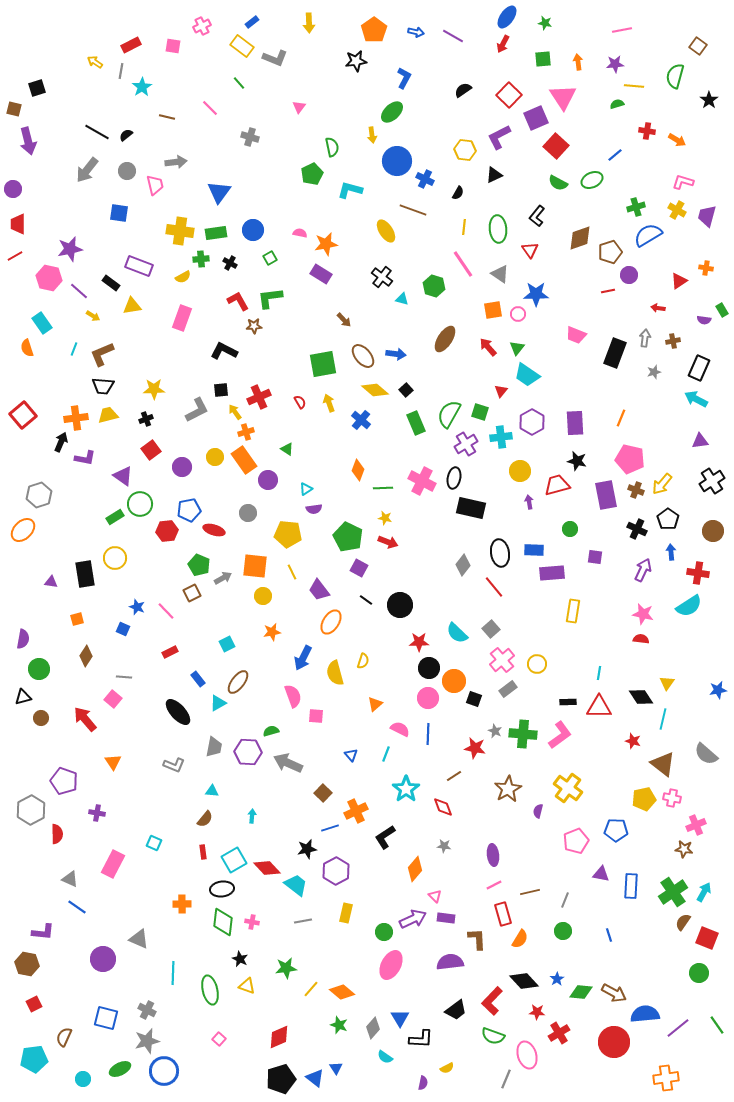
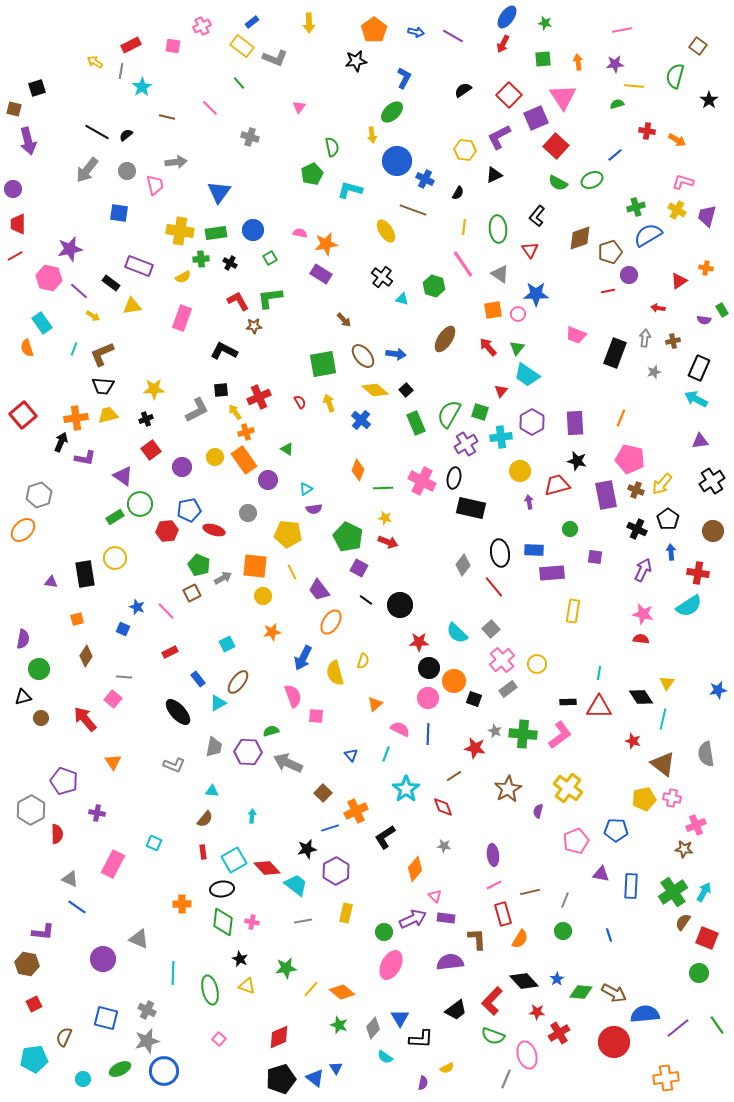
gray semicircle at (706, 754): rotated 40 degrees clockwise
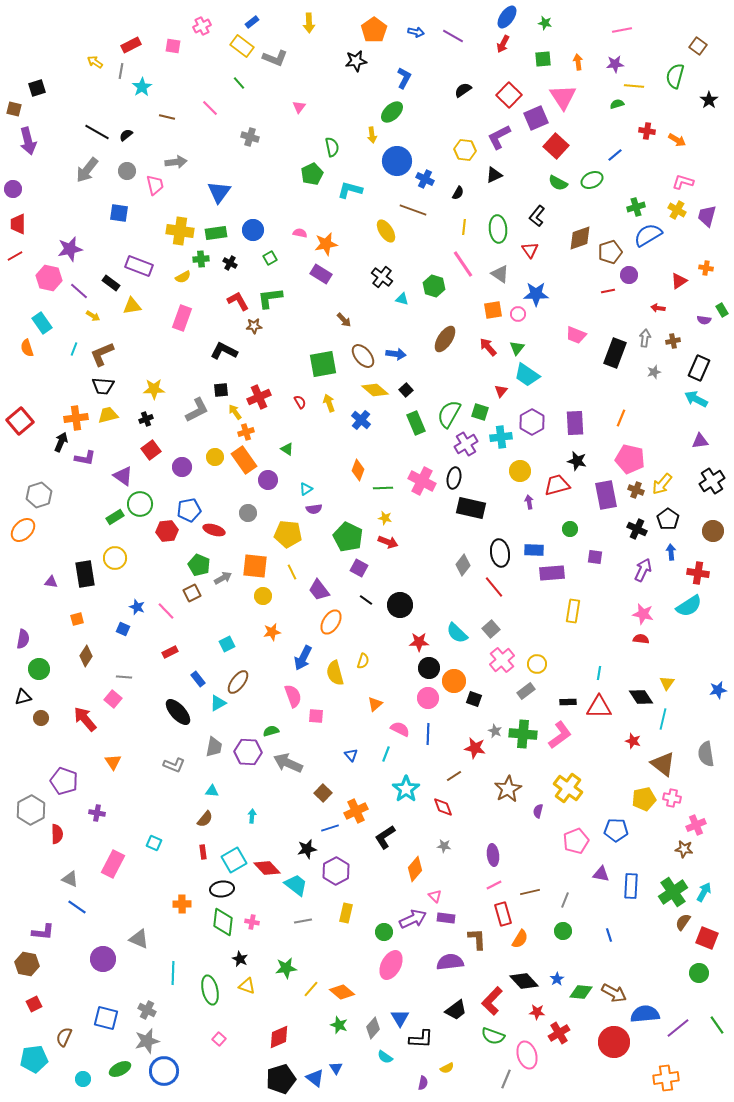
red square at (23, 415): moved 3 px left, 6 px down
gray rectangle at (508, 689): moved 18 px right, 2 px down
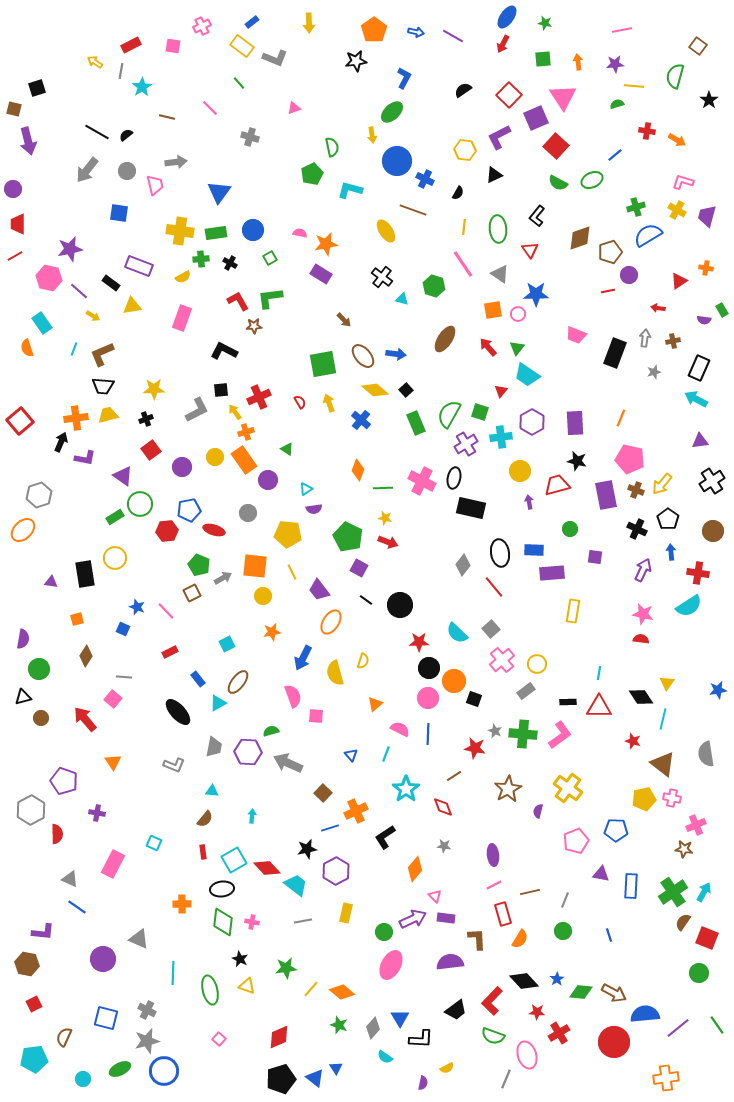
pink triangle at (299, 107): moved 5 px left, 1 px down; rotated 32 degrees clockwise
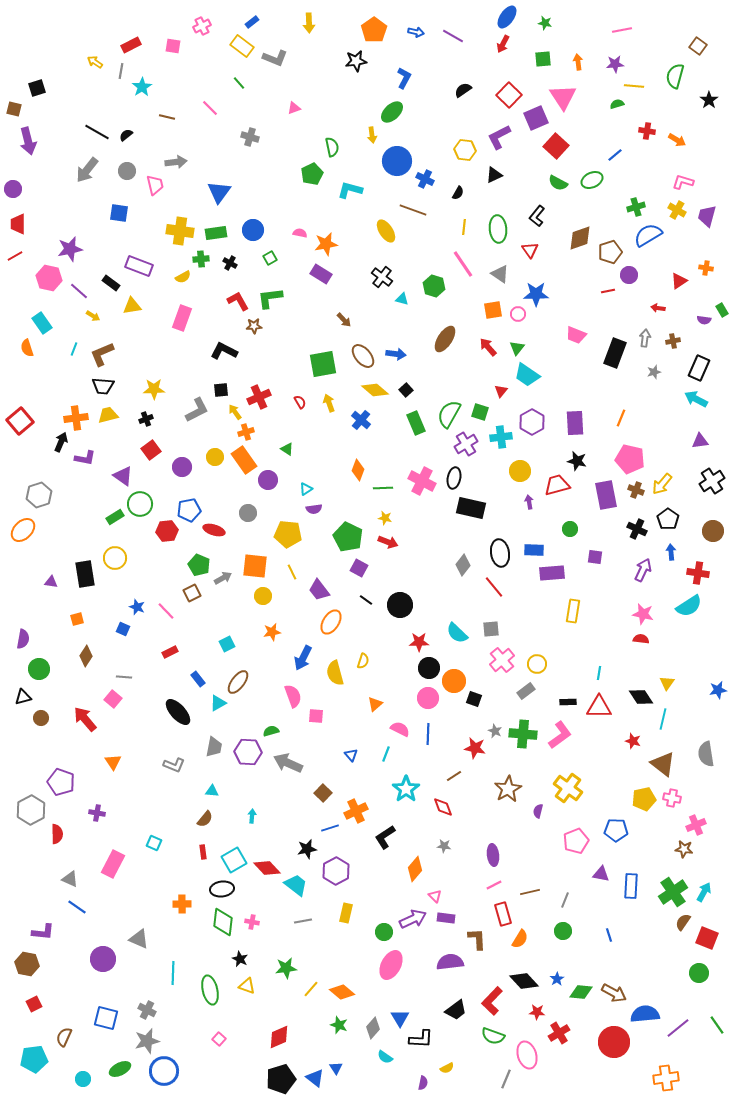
gray square at (491, 629): rotated 36 degrees clockwise
purple pentagon at (64, 781): moved 3 px left, 1 px down
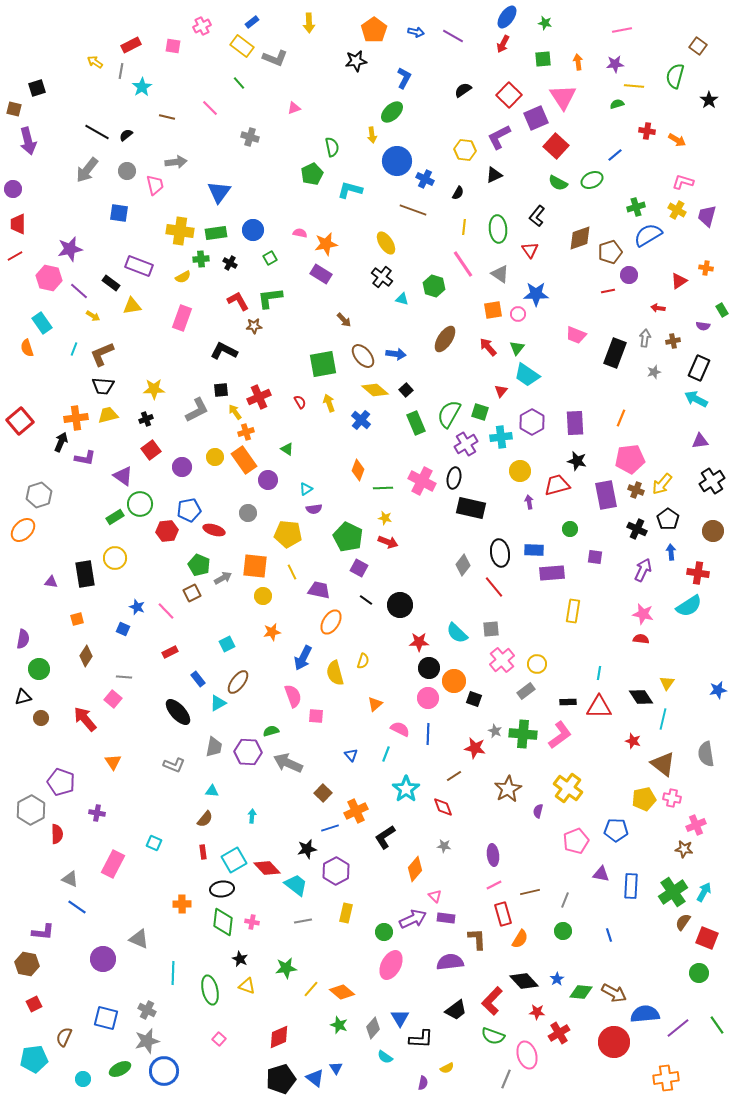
yellow ellipse at (386, 231): moved 12 px down
purple semicircle at (704, 320): moved 1 px left, 6 px down
pink pentagon at (630, 459): rotated 20 degrees counterclockwise
purple trapezoid at (319, 590): rotated 140 degrees clockwise
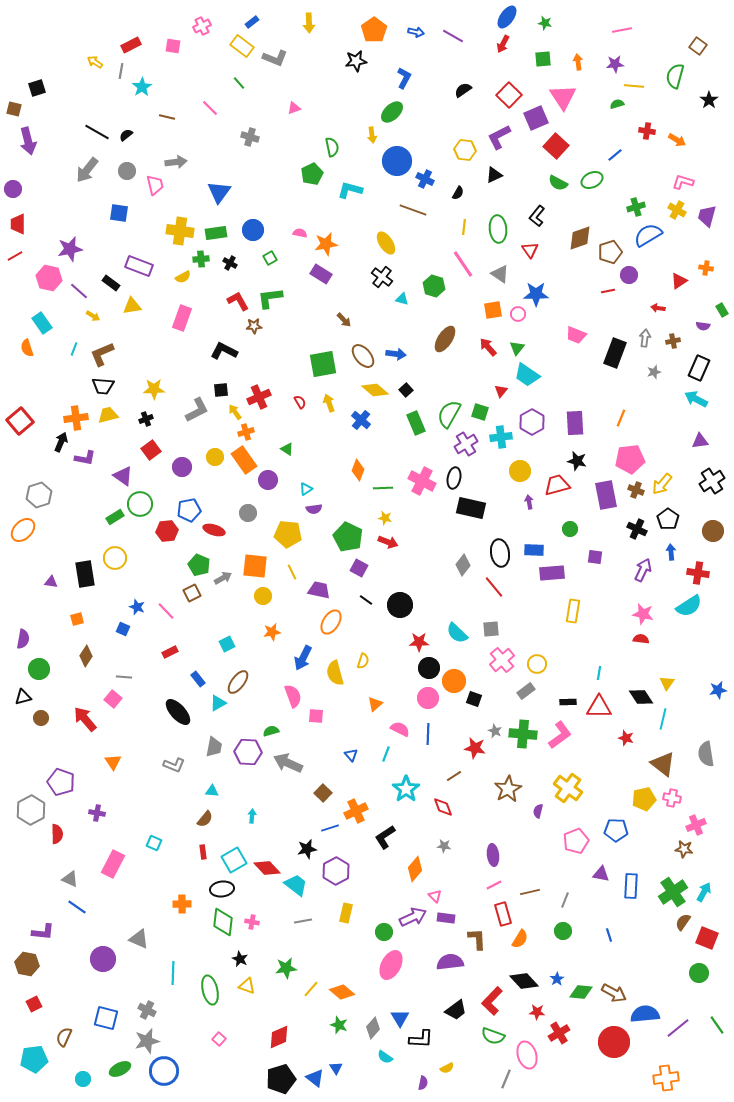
red star at (633, 741): moved 7 px left, 3 px up
purple arrow at (413, 919): moved 2 px up
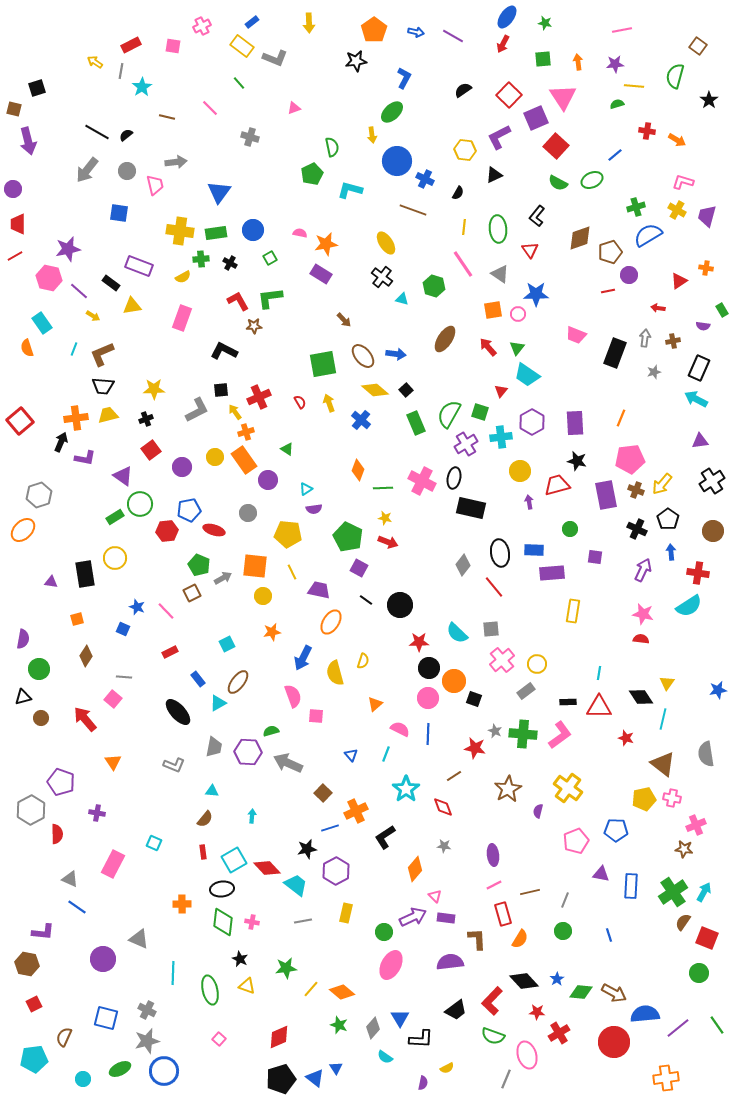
purple star at (70, 249): moved 2 px left
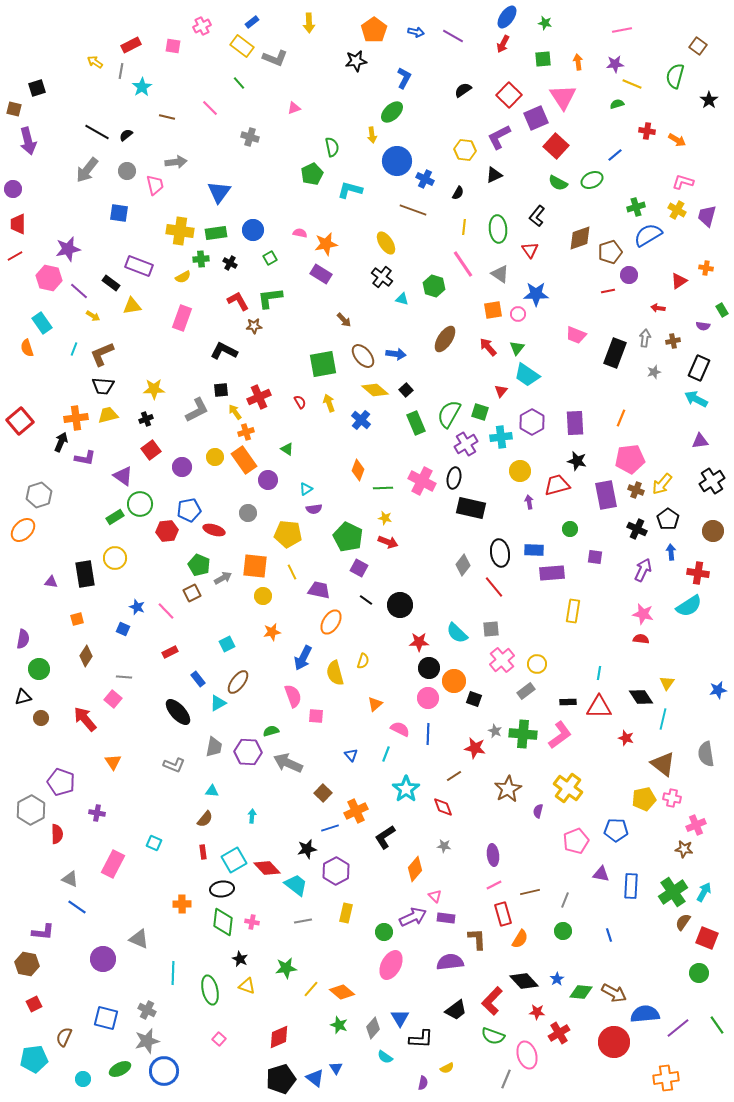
yellow line at (634, 86): moved 2 px left, 2 px up; rotated 18 degrees clockwise
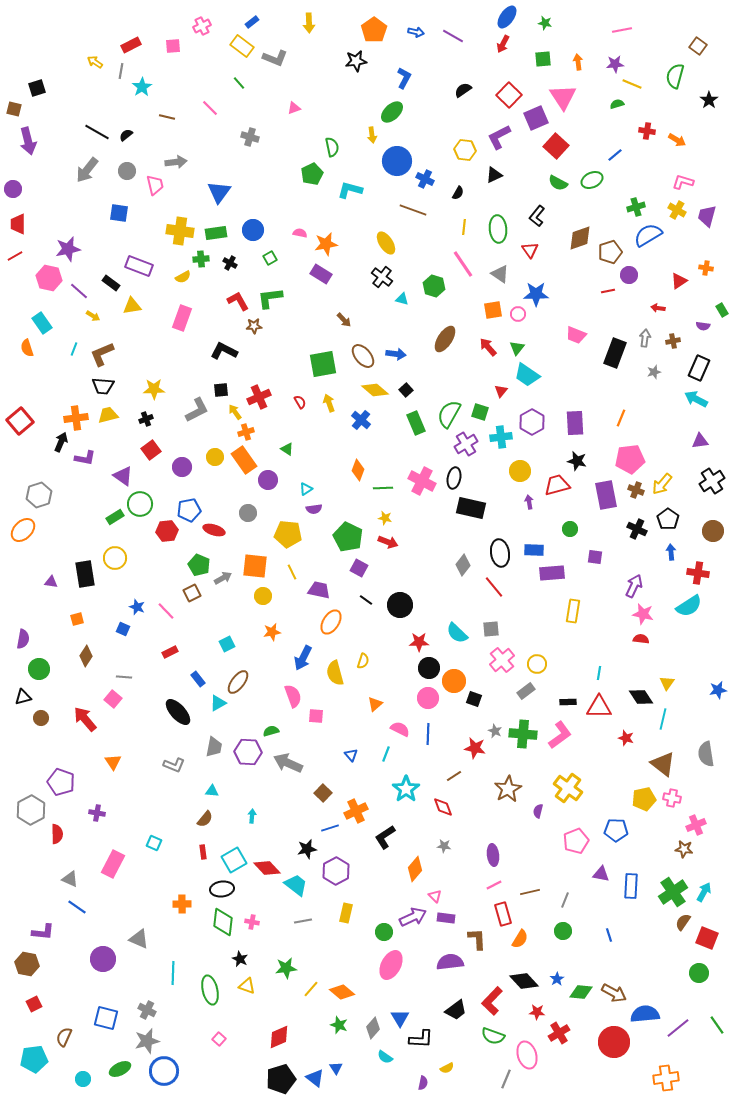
pink square at (173, 46): rotated 14 degrees counterclockwise
purple arrow at (643, 570): moved 9 px left, 16 px down
